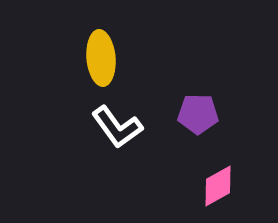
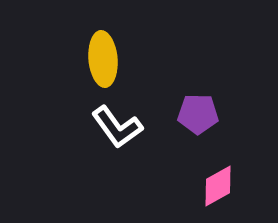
yellow ellipse: moved 2 px right, 1 px down
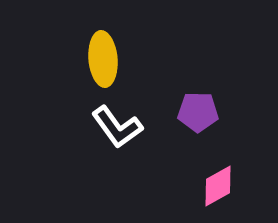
purple pentagon: moved 2 px up
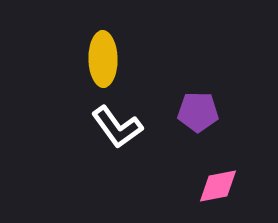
yellow ellipse: rotated 4 degrees clockwise
pink diamond: rotated 18 degrees clockwise
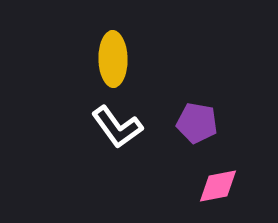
yellow ellipse: moved 10 px right
purple pentagon: moved 1 px left, 11 px down; rotated 9 degrees clockwise
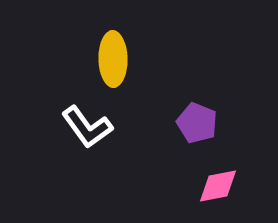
purple pentagon: rotated 12 degrees clockwise
white L-shape: moved 30 px left
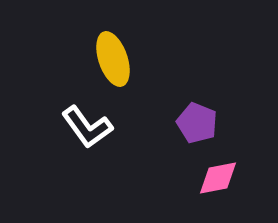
yellow ellipse: rotated 18 degrees counterclockwise
pink diamond: moved 8 px up
